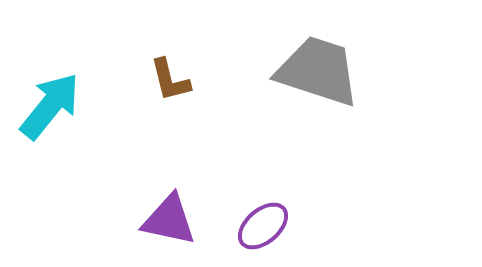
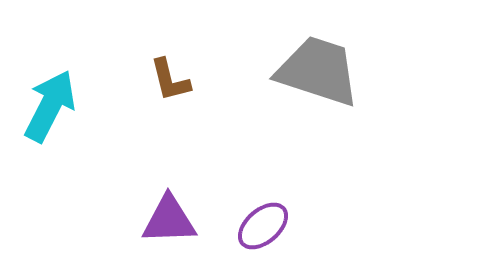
cyan arrow: rotated 12 degrees counterclockwise
purple triangle: rotated 14 degrees counterclockwise
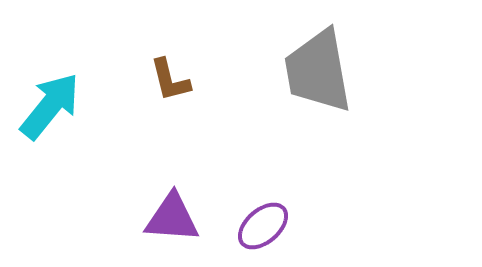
gray trapezoid: rotated 118 degrees counterclockwise
cyan arrow: rotated 12 degrees clockwise
purple triangle: moved 3 px right, 2 px up; rotated 6 degrees clockwise
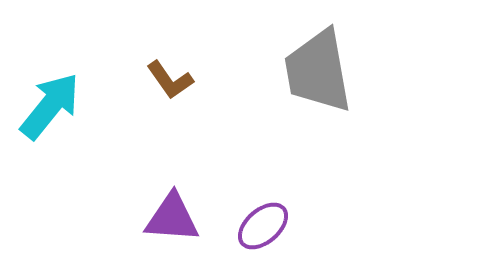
brown L-shape: rotated 21 degrees counterclockwise
